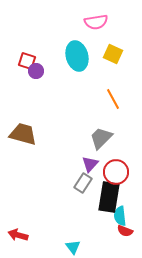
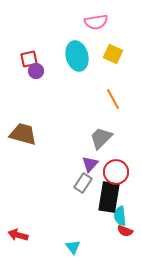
red square: moved 2 px right, 2 px up; rotated 30 degrees counterclockwise
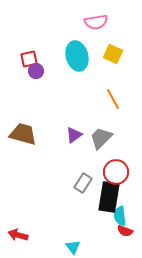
purple triangle: moved 16 px left, 29 px up; rotated 12 degrees clockwise
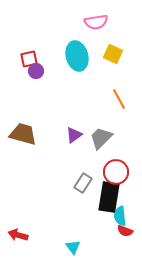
orange line: moved 6 px right
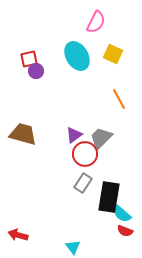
pink semicircle: rotated 55 degrees counterclockwise
cyan ellipse: rotated 16 degrees counterclockwise
red circle: moved 31 px left, 18 px up
cyan semicircle: moved 2 px right, 2 px up; rotated 42 degrees counterclockwise
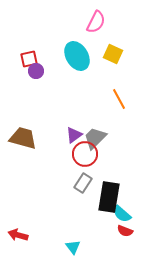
brown trapezoid: moved 4 px down
gray trapezoid: moved 6 px left
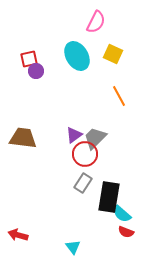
orange line: moved 3 px up
brown trapezoid: rotated 8 degrees counterclockwise
red semicircle: moved 1 px right, 1 px down
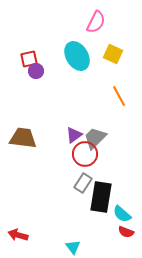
black rectangle: moved 8 px left
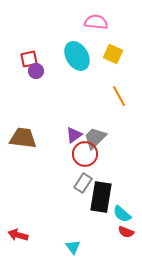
pink semicircle: rotated 110 degrees counterclockwise
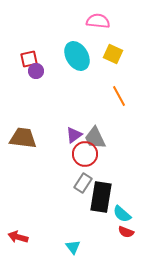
pink semicircle: moved 2 px right, 1 px up
gray trapezoid: rotated 70 degrees counterclockwise
red arrow: moved 2 px down
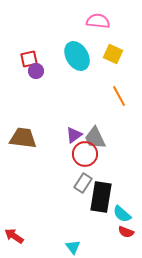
red arrow: moved 4 px left, 1 px up; rotated 18 degrees clockwise
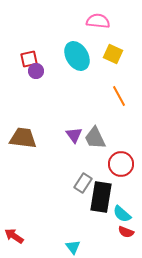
purple triangle: rotated 30 degrees counterclockwise
red circle: moved 36 px right, 10 px down
